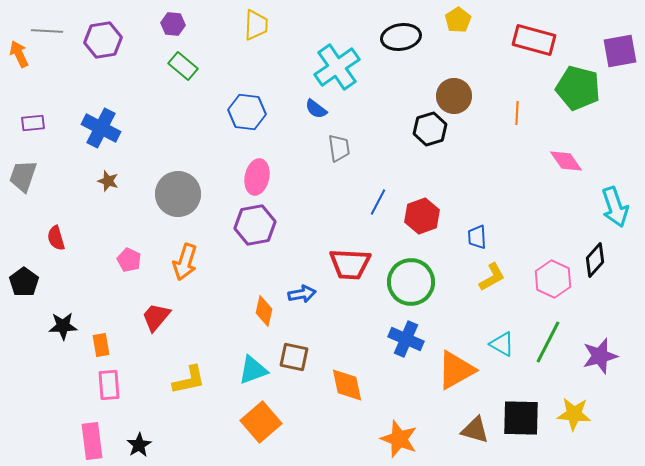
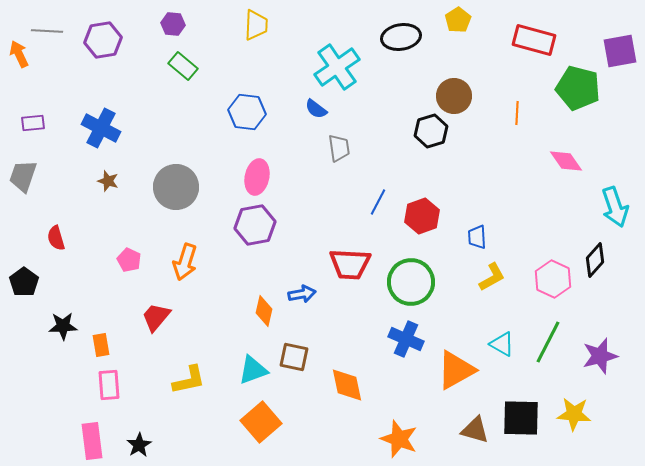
black hexagon at (430, 129): moved 1 px right, 2 px down
gray circle at (178, 194): moved 2 px left, 7 px up
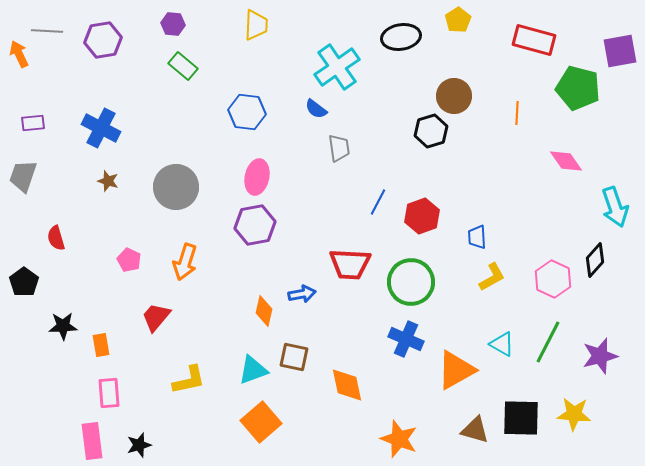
pink rectangle at (109, 385): moved 8 px down
black star at (139, 445): rotated 15 degrees clockwise
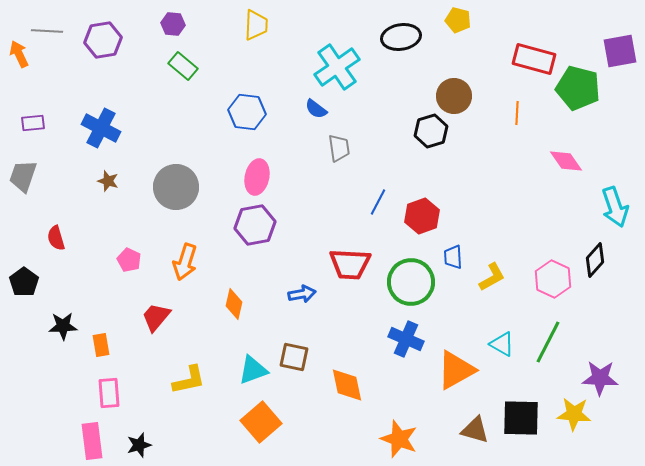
yellow pentagon at (458, 20): rotated 25 degrees counterclockwise
red rectangle at (534, 40): moved 19 px down
blue trapezoid at (477, 237): moved 24 px left, 20 px down
orange diamond at (264, 311): moved 30 px left, 7 px up
purple star at (600, 356): moved 22 px down; rotated 18 degrees clockwise
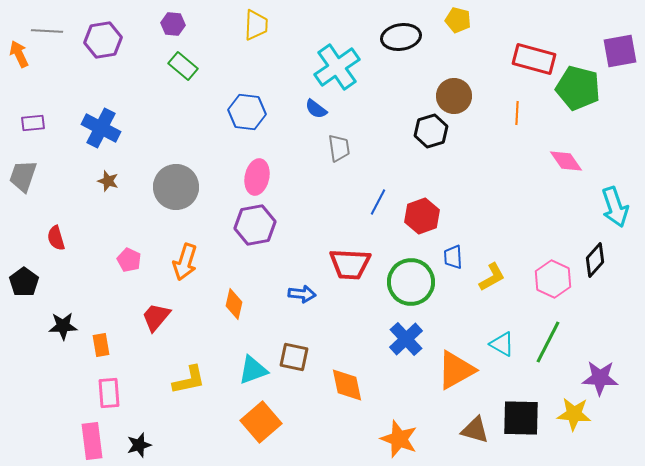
blue arrow at (302, 294): rotated 16 degrees clockwise
blue cross at (406, 339): rotated 24 degrees clockwise
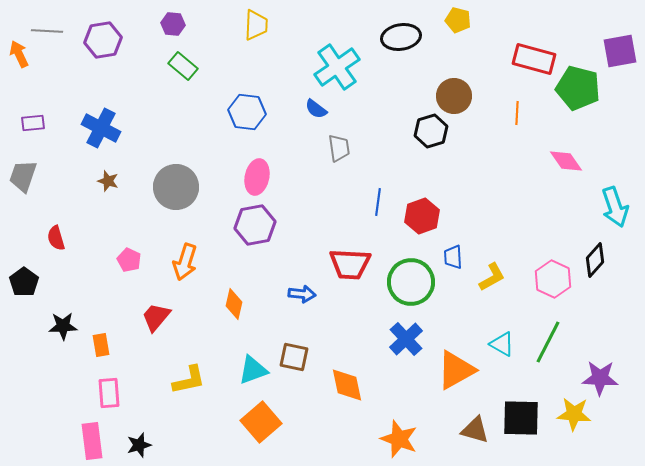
blue line at (378, 202): rotated 20 degrees counterclockwise
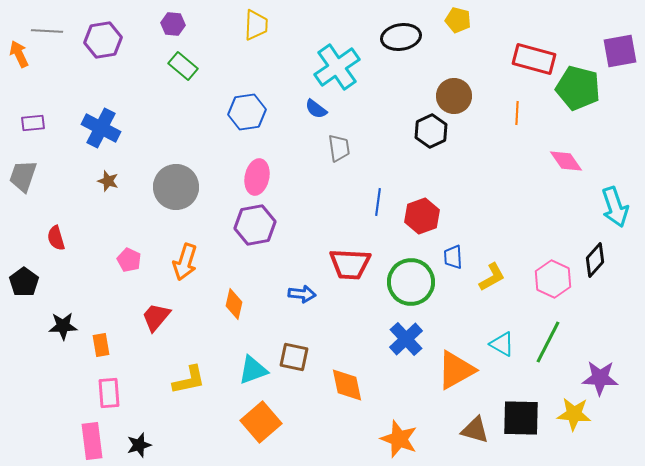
blue hexagon at (247, 112): rotated 15 degrees counterclockwise
black hexagon at (431, 131): rotated 8 degrees counterclockwise
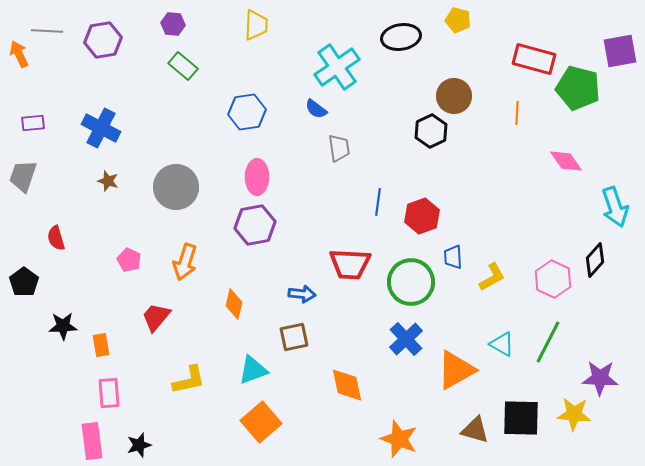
pink ellipse at (257, 177): rotated 12 degrees counterclockwise
brown square at (294, 357): moved 20 px up; rotated 24 degrees counterclockwise
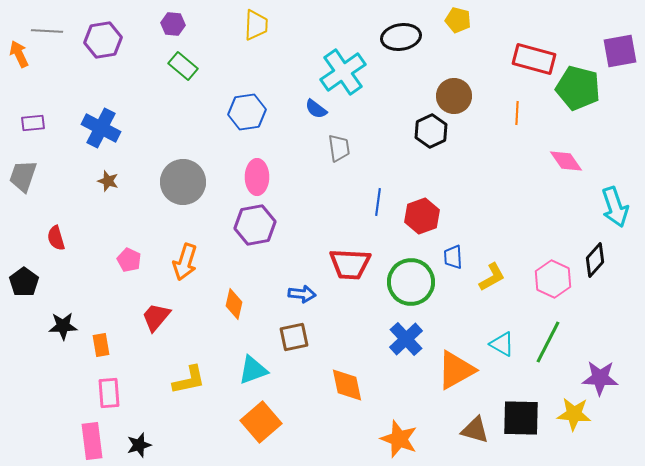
cyan cross at (337, 67): moved 6 px right, 5 px down
gray circle at (176, 187): moved 7 px right, 5 px up
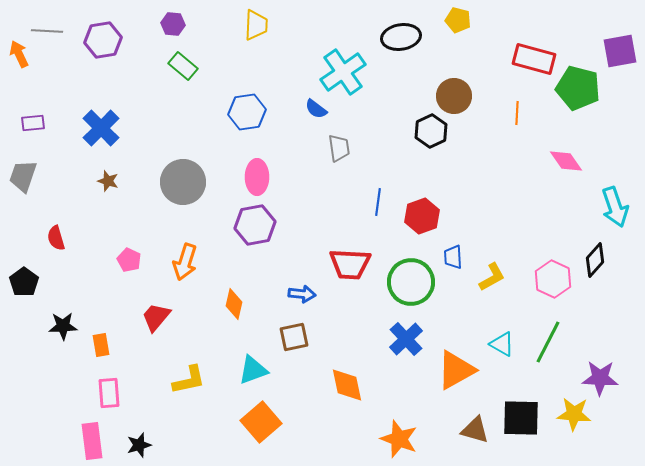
blue cross at (101, 128): rotated 18 degrees clockwise
